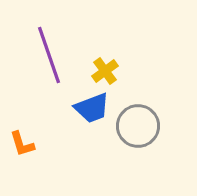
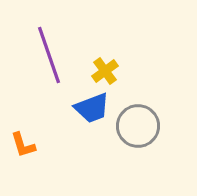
orange L-shape: moved 1 px right, 1 px down
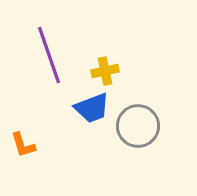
yellow cross: rotated 24 degrees clockwise
